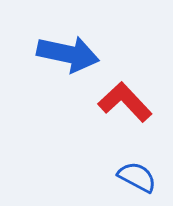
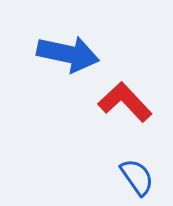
blue semicircle: rotated 27 degrees clockwise
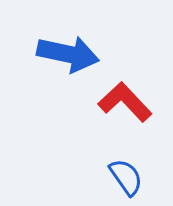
blue semicircle: moved 11 px left
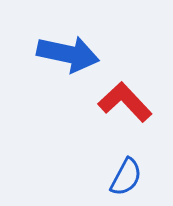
blue semicircle: rotated 63 degrees clockwise
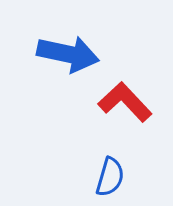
blue semicircle: moved 16 px left; rotated 12 degrees counterclockwise
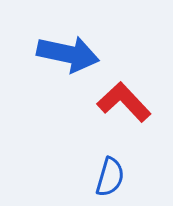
red L-shape: moved 1 px left
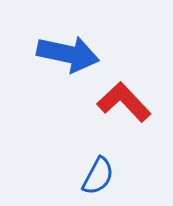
blue semicircle: moved 12 px left, 1 px up; rotated 12 degrees clockwise
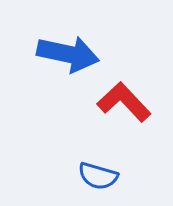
blue semicircle: rotated 78 degrees clockwise
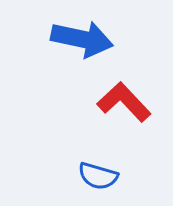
blue arrow: moved 14 px right, 15 px up
